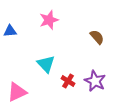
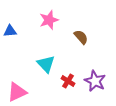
brown semicircle: moved 16 px left
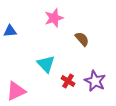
pink star: moved 5 px right, 2 px up
brown semicircle: moved 1 px right, 2 px down
pink triangle: moved 1 px left, 1 px up
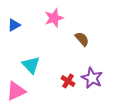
blue triangle: moved 4 px right, 6 px up; rotated 24 degrees counterclockwise
cyan triangle: moved 15 px left, 1 px down
purple star: moved 3 px left, 3 px up
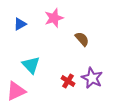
blue triangle: moved 6 px right, 1 px up
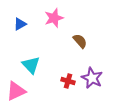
brown semicircle: moved 2 px left, 2 px down
red cross: rotated 16 degrees counterclockwise
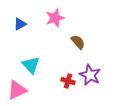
pink star: moved 1 px right
brown semicircle: moved 2 px left, 1 px down
purple star: moved 2 px left, 3 px up
pink triangle: moved 1 px right, 1 px up
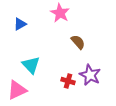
pink star: moved 5 px right, 5 px up; rotated 24 degrees counterclockwise
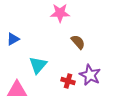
pink star: rotated 30 degrees counterclockwise
blue triangle: moved 7 px left, 15 px down
cyan triangle: moved 7 px right; rotated 24 degrees clockwise
pink triangle: rotated 25 degrees clockwise
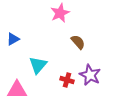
pink star: rotated 24 degrees counterclockwise
red cross: moved 1 px left, 1 px up
